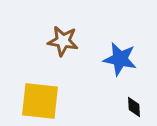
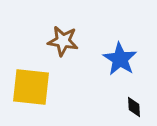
blue star: rotated 20 degrees clockwise
yellow square: moved 9 px left, 14 px up
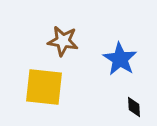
yellow square: moved 13 px right
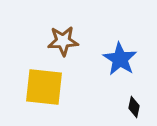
brown star: rotated 12 degrees counterclockwise
black diamond: rotated 15 degrees clockwise
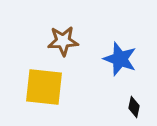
blue star: rotated 12 degrees counterclockwise
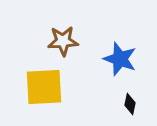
yellow square: rotated 9 degrees counterclockwise
black diamond: moved 4 px left, 3 px up
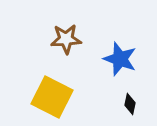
brown star: moved 3 px right, 2 px up
yellow square: moved 8 px right, 10 px down; rotated 30 degrees clockwise
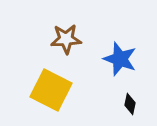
yellow square: moved 1 px left, 7 px up
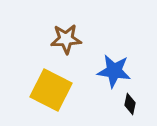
blue star: moved 6 px left, 12 px down; rotated 12 degrees counterclockwise
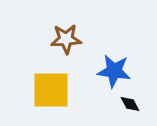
yellow square: rotated 27 degrees counterclockwise
black diamond: rotated 40 degrees counterclockwise
